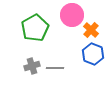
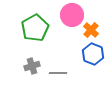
gray line: moved 3 px right, 5 px down
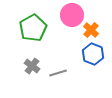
green pentagon: moved 2 px left
gray cross: rotated 35 degrees counterclockwise
gray line: rotated 18 degrees counterclockwise
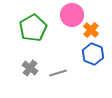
gray cross: moved 2 px left, 2 px down
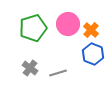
pink circle: moved 4 px left, 9 px down
green pentagon: rotated 12 degrees clockwise
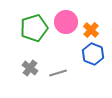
pink circle: moved 2 px left, 2 px up
green pentagon: moved 1 px right
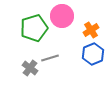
pink circle: moved 4 px left, 6 px up
orange cross: rotated 14 degrees clockwise
blue hexagon: rotated 15 degrees clockwise
gray line: moved 8 px left, 15 px up
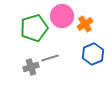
orange cross: moved 6 px left, 6 px up
gray cross: moved 1 px right, 1 px up; rotated 35 degrees clockwise
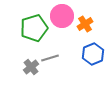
gray cross: rotated 21 degrees counterclockwise
